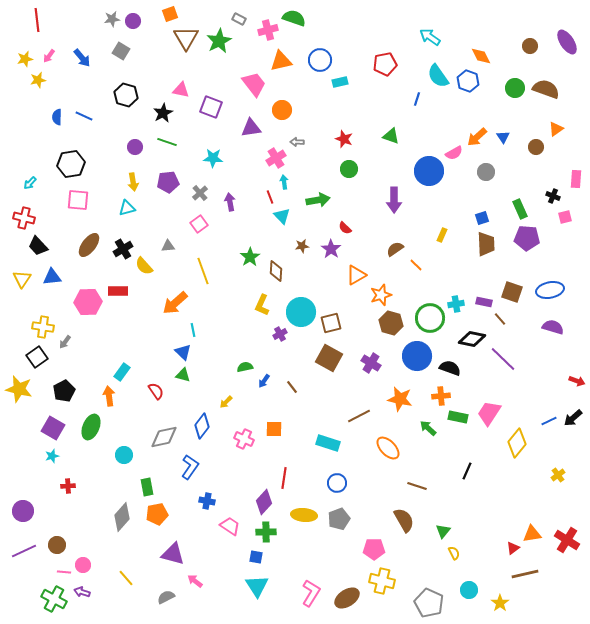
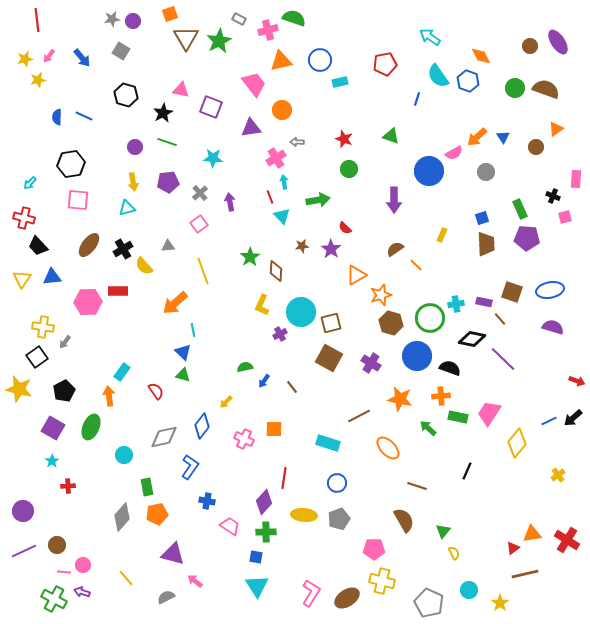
purple ellipse at (567, 42): moved 9 px left
cyan star at (52, 456): moved 5 px down; rotated 16 degrees counterclockwise
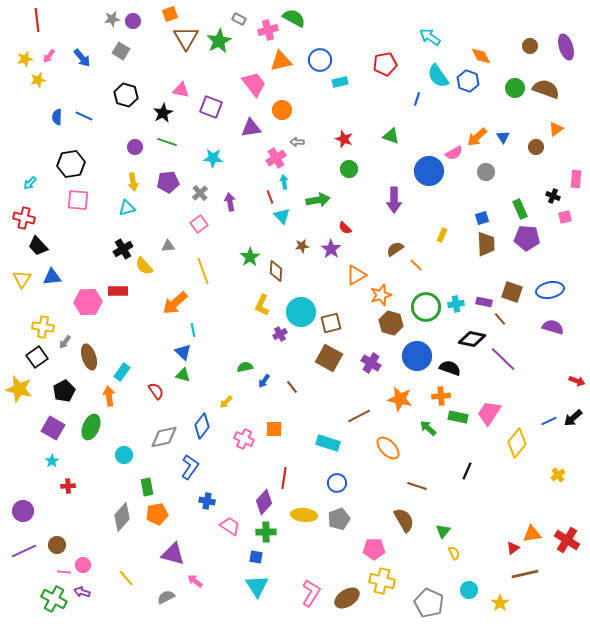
green semicircle at (294, 18): rotated 10 degrees clockwise
purple ellipse at (558, 42): moved 8 px right, 5 px down; rotated 15 degrees clockwise
brown ellipse at (89, 245): moved 112 px down; rotated 55 degrees counterclockwise
green circle at (430, 318): moved 4 px left, 11 px up
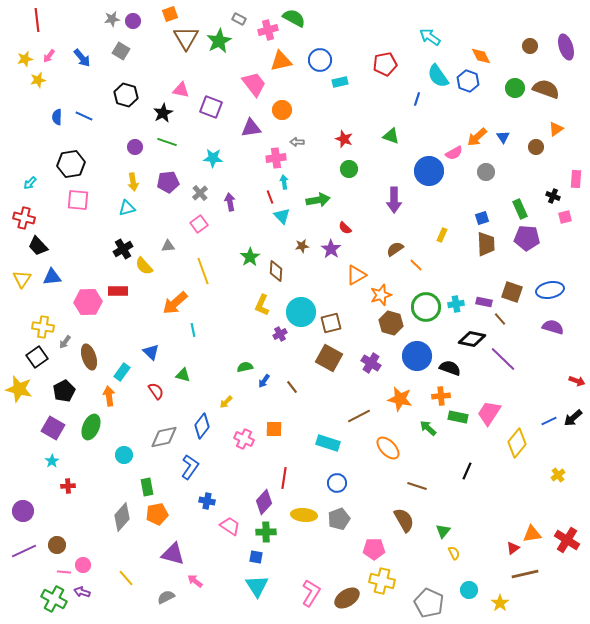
pink cross at (276, 158): rotated 24 degrees clockwise
blue triangle at (183, 352): moved 32 px left
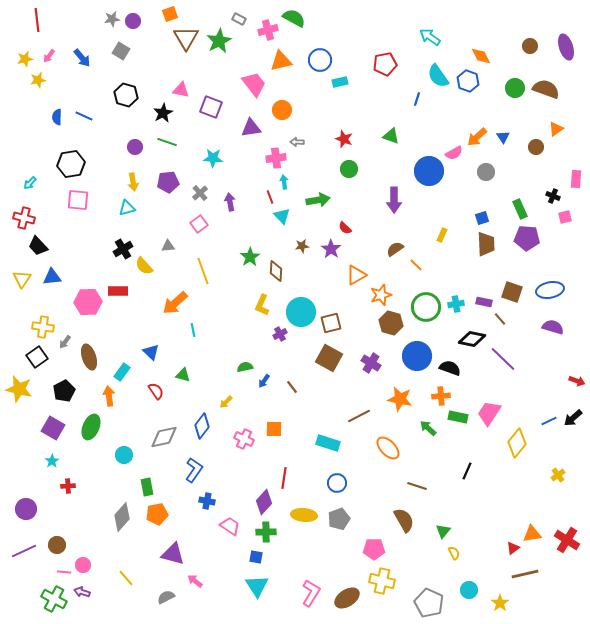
blue L-shape at (190, 467): moved 4 px right, 3 px down
purple circle at (23, 511): moved 3 px right, 2 px up
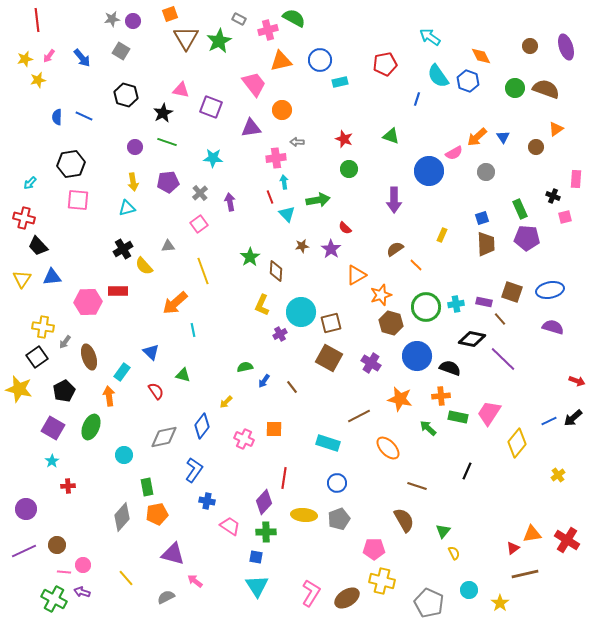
cyan triangle at (282, 216): moved 5 px right, 2 px up
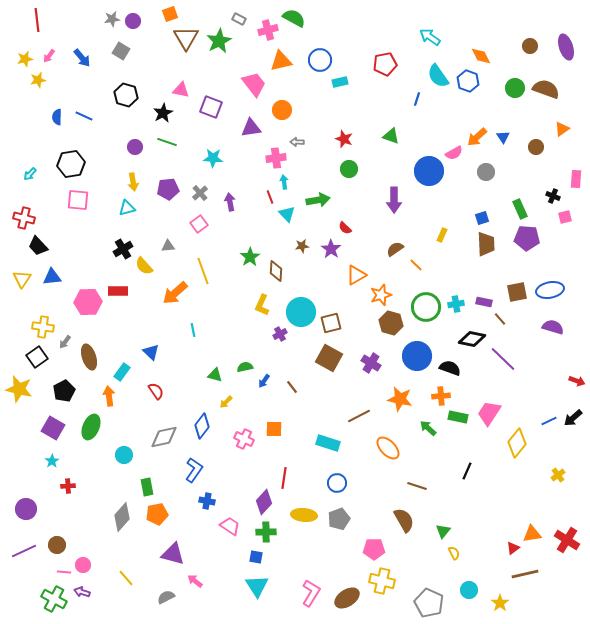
orange triangle at (556, 129): moved 6 px right
purple pentagon at (168, 182): moved 7 px down
cyan arrow at (30, 183): moved 9 px up
brown square at (512, 292): moved 5 px right; rotated 30 degrees counterclockwise
orange arrow at (175, 303): moved 10 px up
green triangle at (183, 375): moved 32 px right
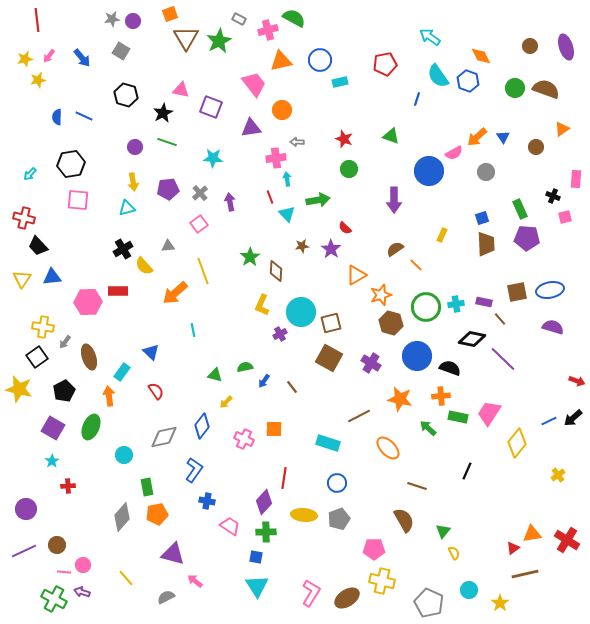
cyan arrow at (284, 182): moved 3 px right, 3 px up
